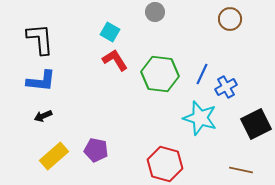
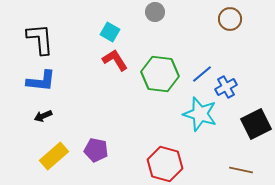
blue line: rotated 25 degrees clockwise
cyan star: moved 4 px up
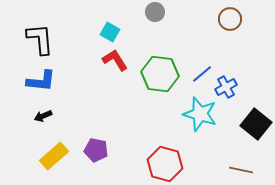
black square: rotated 24 degrees counterclockwise
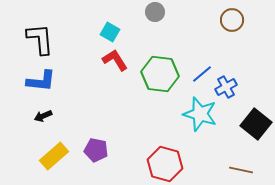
brown circle: moved 2 px right, 1 px down
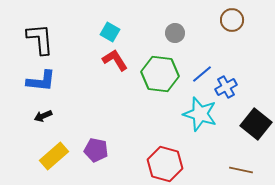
gray circle: moved 20 px right, 21 px down
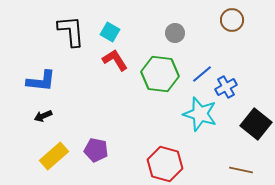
black L-shape: moved 31 px right, 8 px up
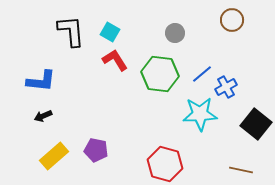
cyan star: rotated 20 degrees counterclockwise
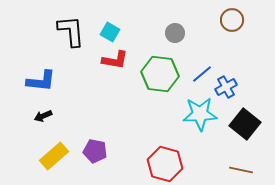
red L-shape: rotated 132 degrees clockwise
black square: moved 11 px left
purple pentagon: moved 1 px left, 1 px down
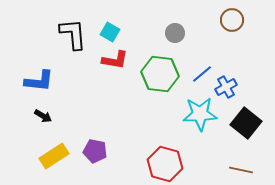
black L-shape: moved 2 px right, 3 px down
blue L-shape: moved 2 px left
black arrow: rotated 126 degrees counterclockwise
black square: moved 1 px right, 1 px up
yellow rectangle: rotated 8 degrees clockwise
